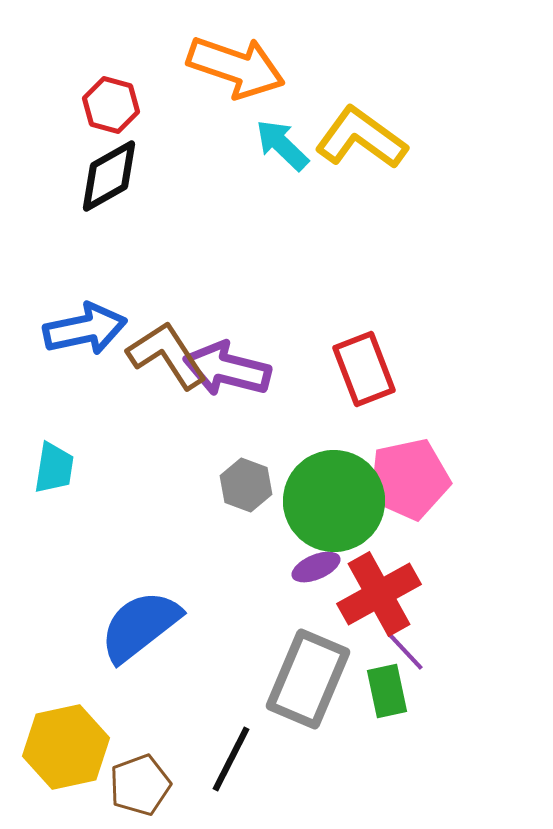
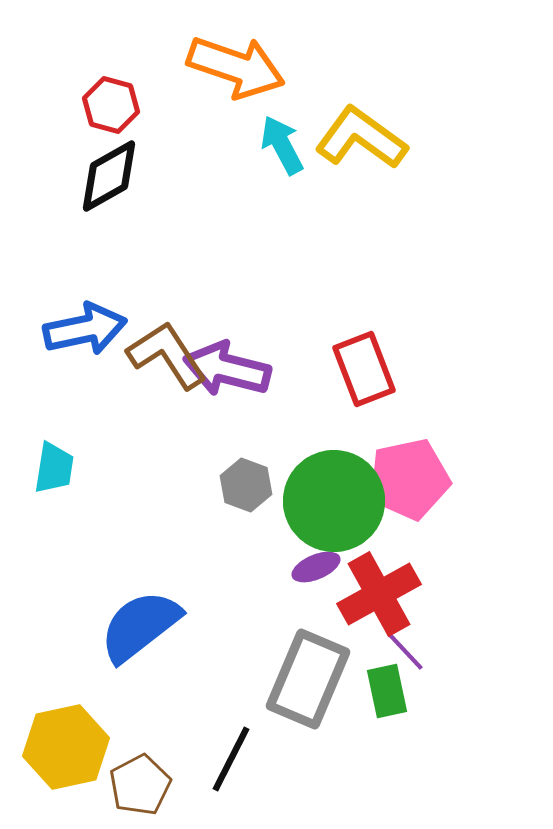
cyan arrow: rotated 18 degrees clockwise
brown pentagon: rotated 8 degrees counterclockwise
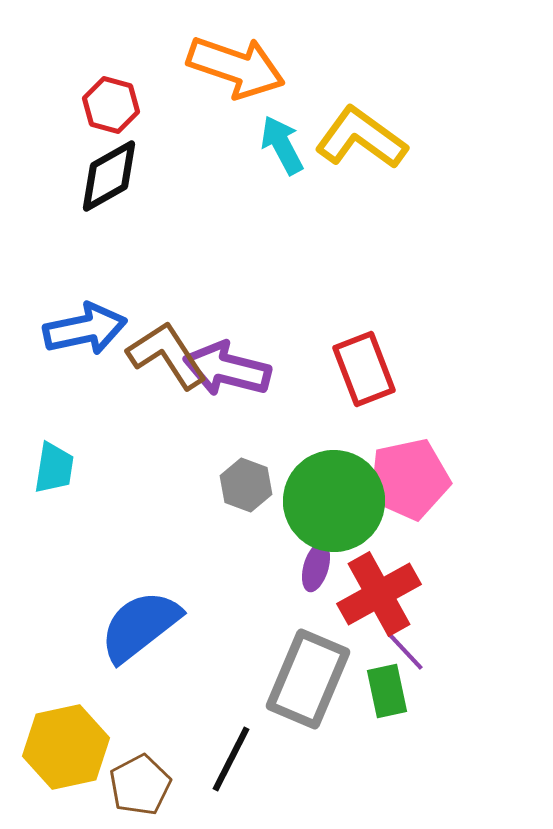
purple ellipse: rotated 51 degrees counterclockwise
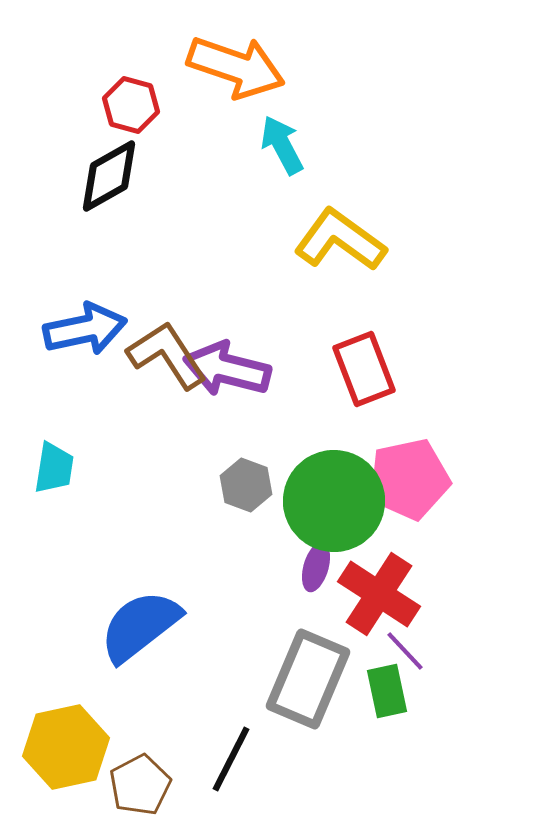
red hexagon: moved 20 px right
yellow L-shape: moved 21 px left, 102 px down
red cross: rotated 28 degrees counterclockwise
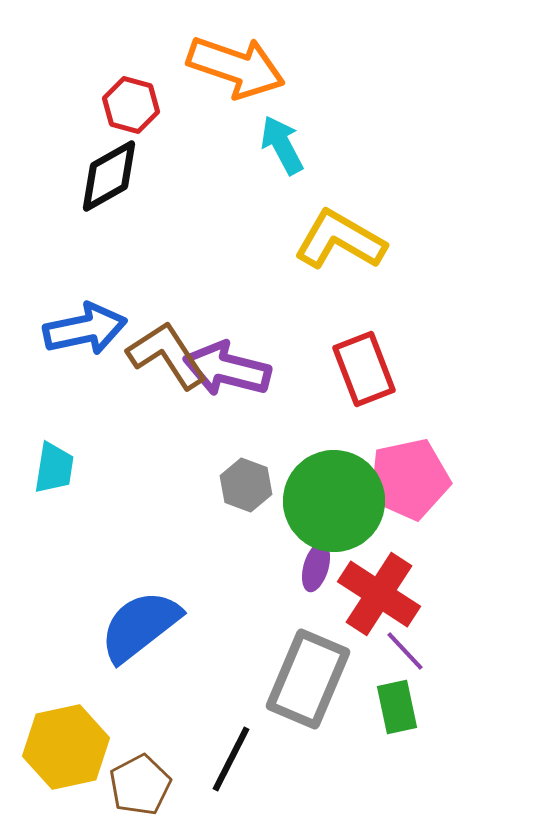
yellow L-shape: rotated 6 degrees counterclockwise
green rectangle: moved 10 px right, 16 px down
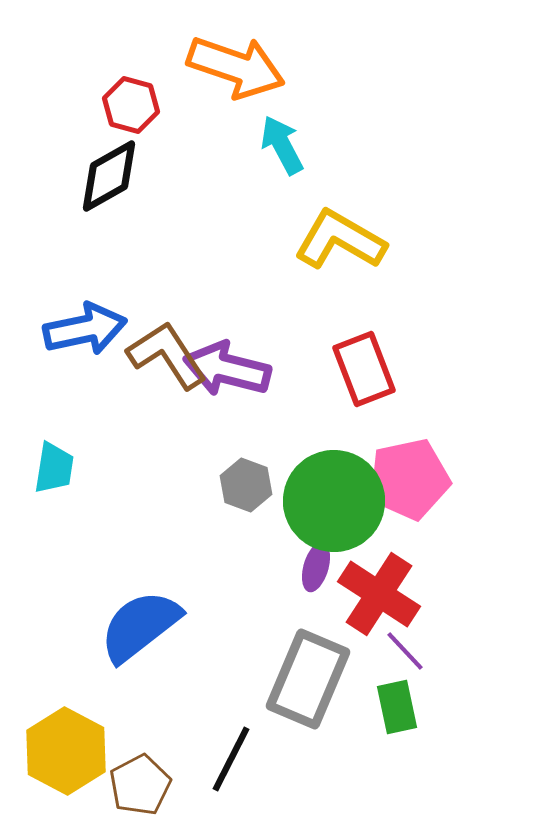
yellow hexagon: moved 4 px down; rotated 20 degrees counterclockwise
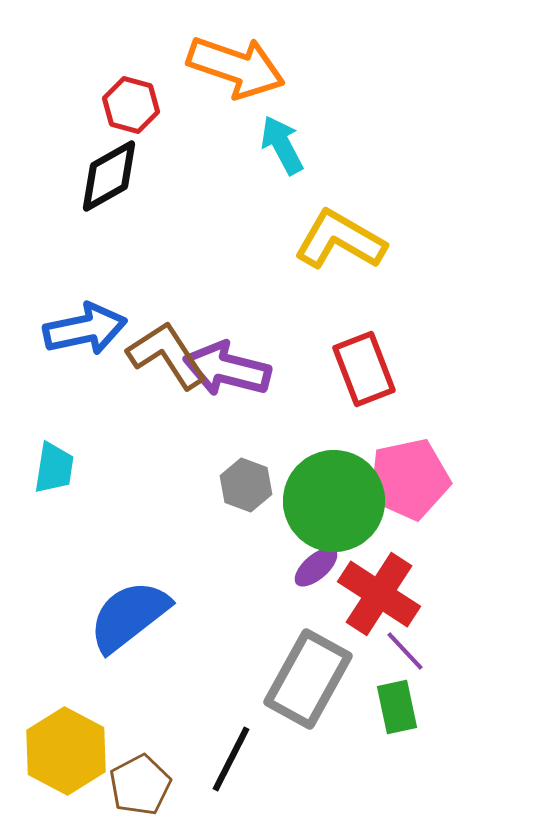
purple ellipse: rotated 33 degrees clockwise
blue semicircle: moved 11 px left, 10 px up
gray rectangle: rotated 6 degrees clockwise
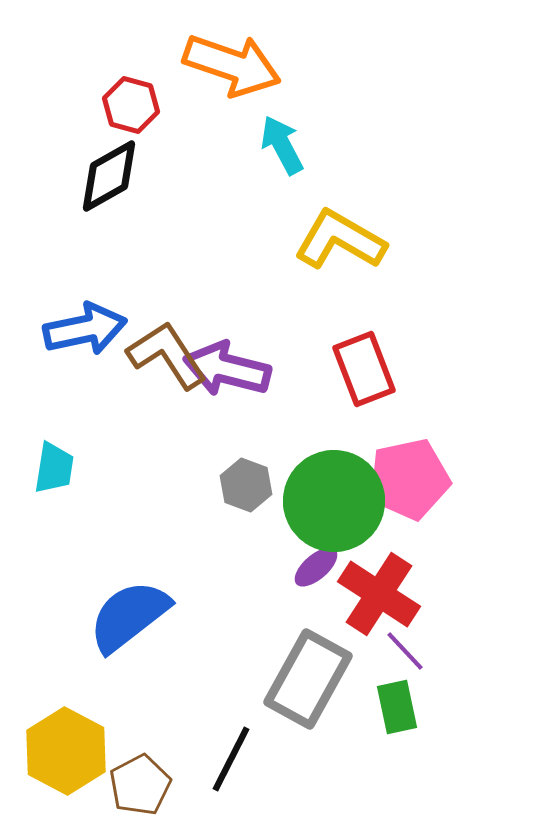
orange arrow: moved 4 px left, 2 px up
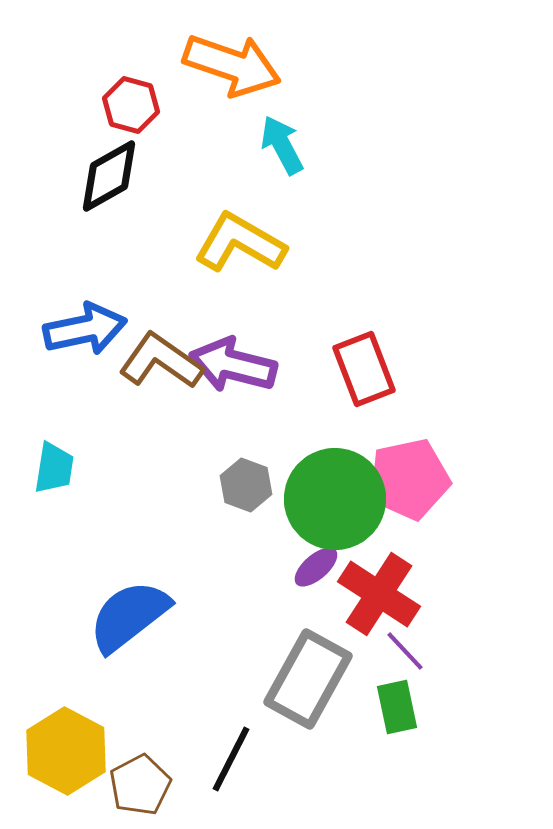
yellow L-shape: moved 100 px left, 3 px down
brown L-shape: moved 6 px left, 6 px down; rotated 22 degrees counterclockwise
purple arrow: moved 6 px right, 4 px up
green circle: moved 1 px right, 2 px up
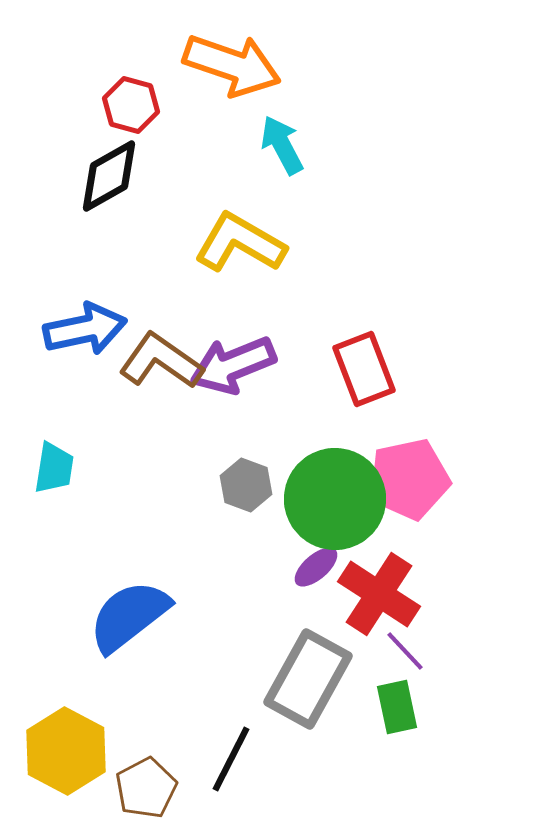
purple arrow: rotated 36 degrees counterclockwise
brown pentagon: moved 6 px right, 3 px down
